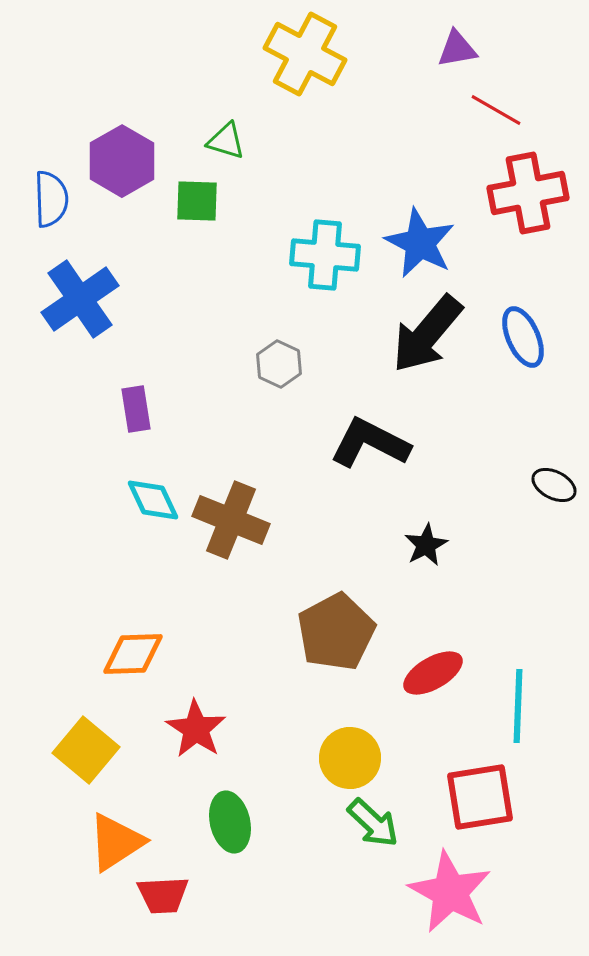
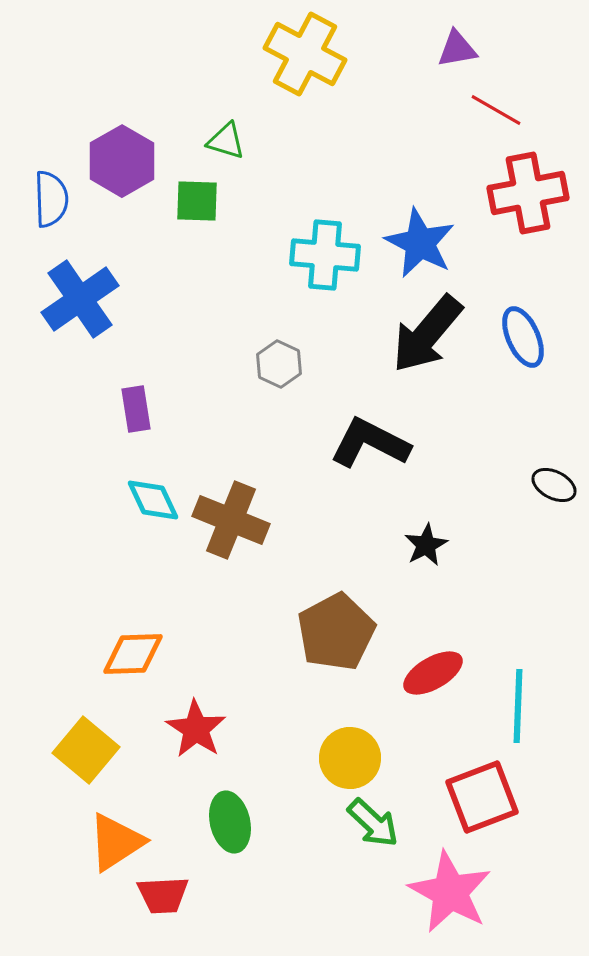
red square: moved 2 px right; rotated 12 degrees counterclockwise
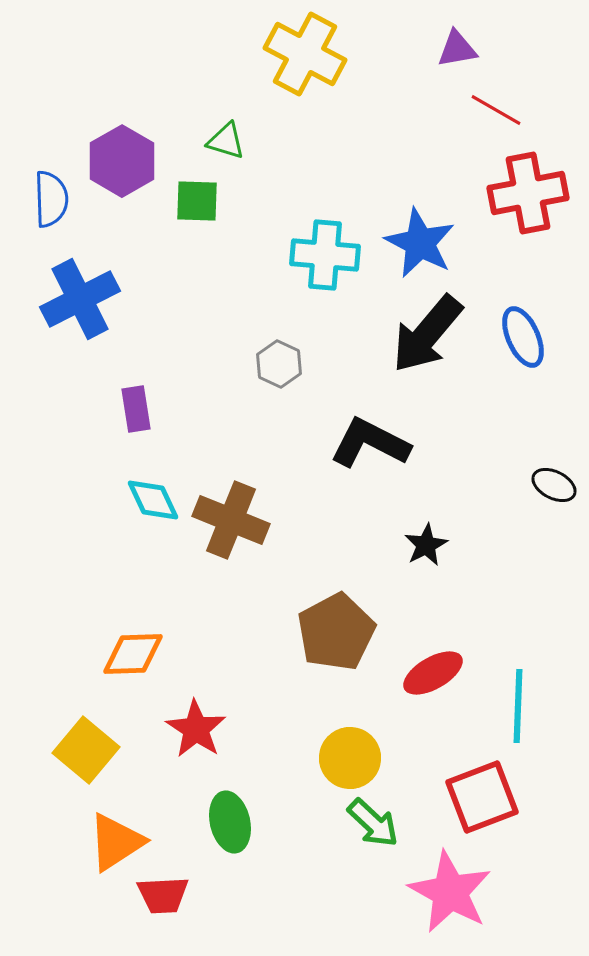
blue cross: rotated 8 degrees clockwise
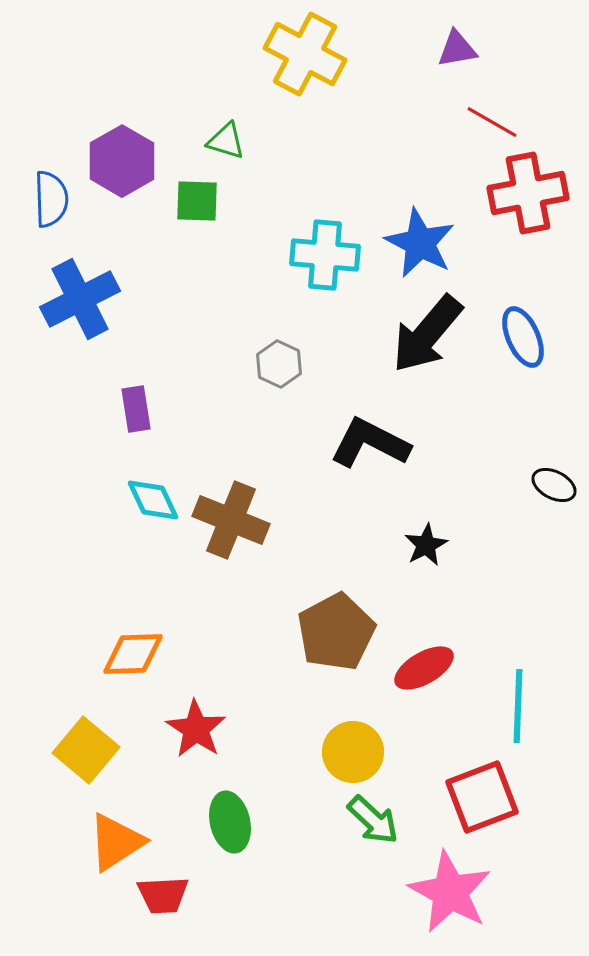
red line: moved 4 px left, 12 px down
red ellipse: moved 9 px left, 5 px up
yellow circle: moved 3 px right, 6 px up
green arrow: moved 3 px up
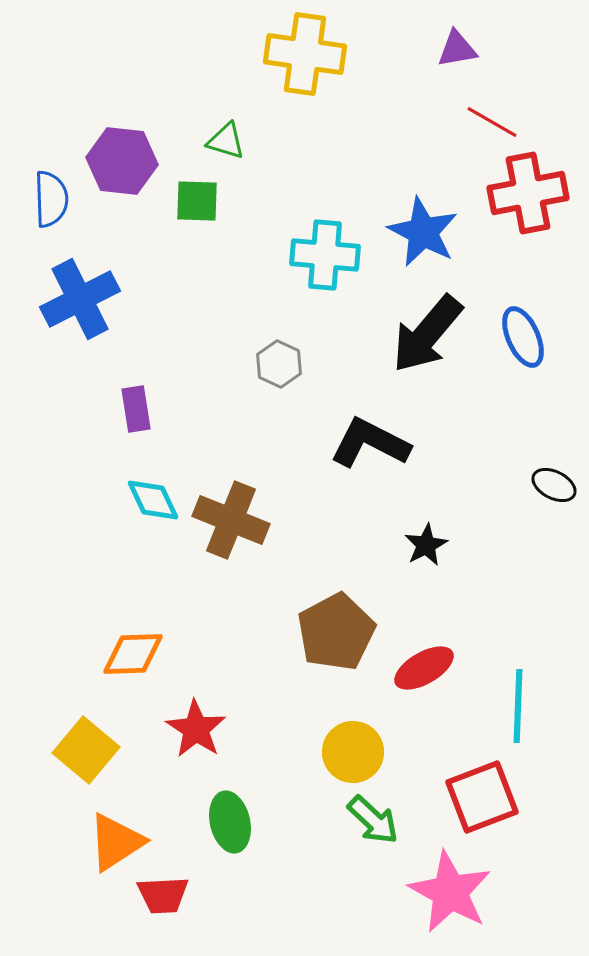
yellow cross: rotated 20 degrees counterclockwise
purple hexagon: rotated 24 degrees counterclockwise
blue star: moved 3 px right, 11 px up
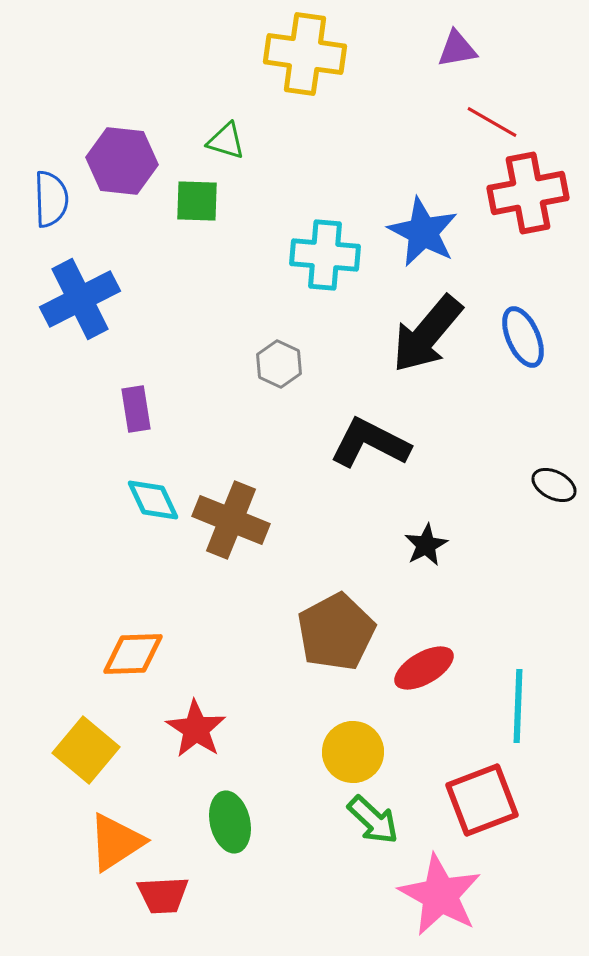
red square: moved 3 px down
pink star: moved 10 px left, 3 px down
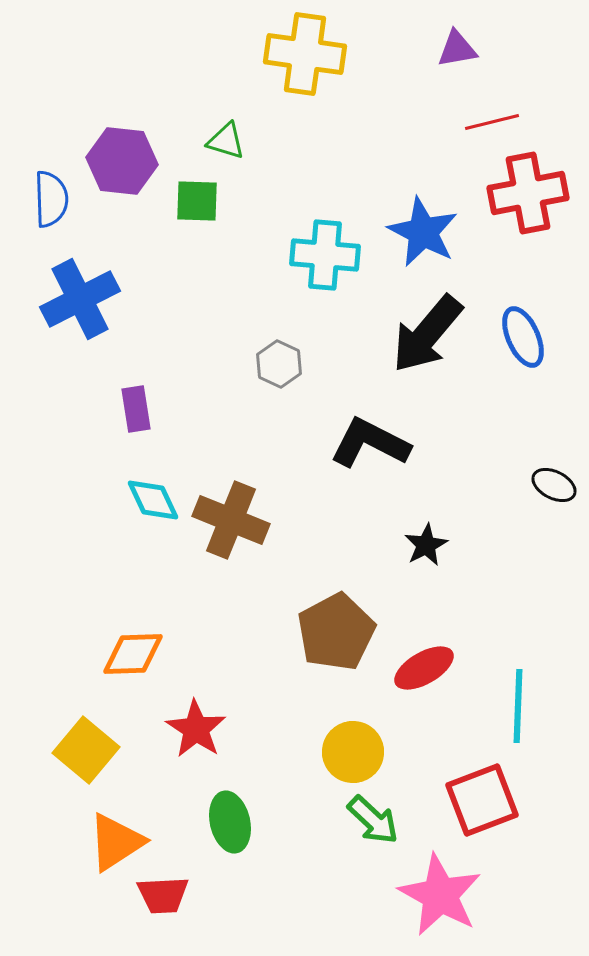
red line: rotated 44 degrees counterclockwise
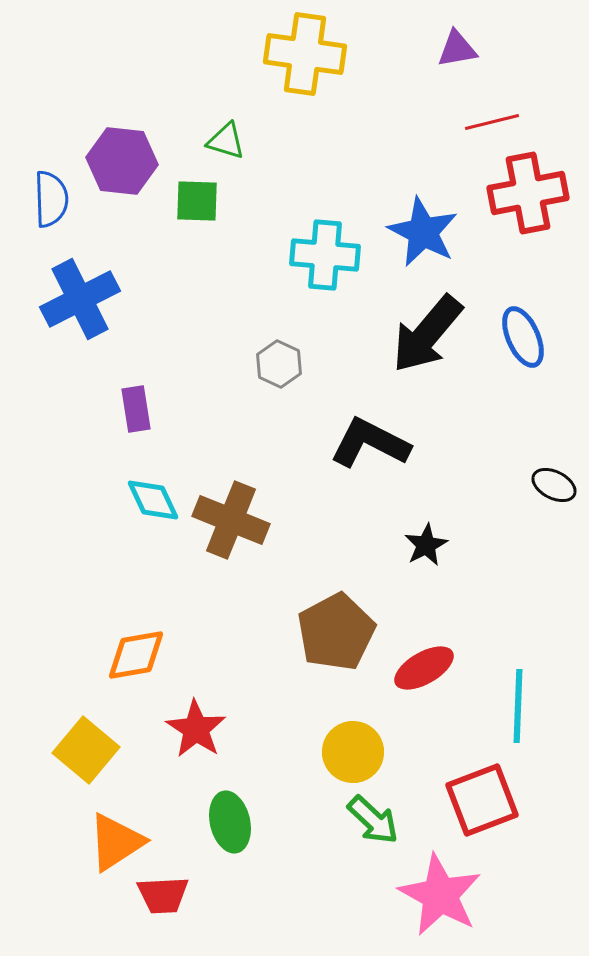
orange diamond: moved 3 px right, 1 px down; rotated 8 degrees counterclockwise
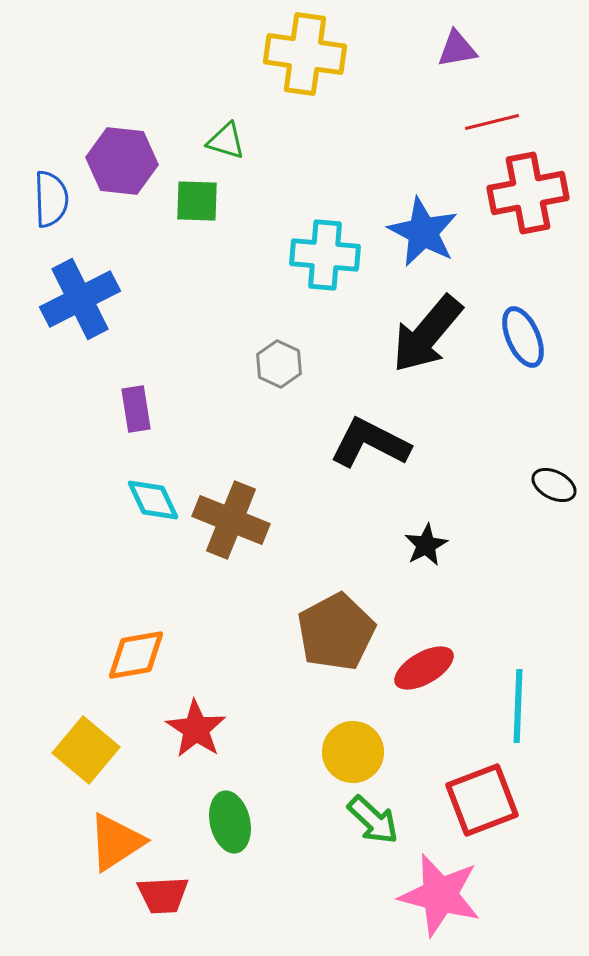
pink star: rotated 14 degrees counterclockwise
